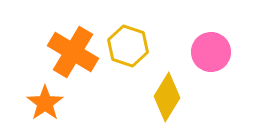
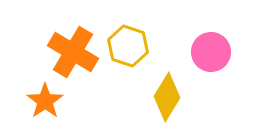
orange star: moved 2 px up
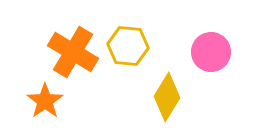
yellow hexagon: rotated 12 degrees counterclockwise
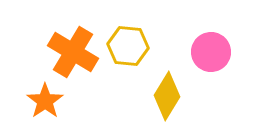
yellow diamond: moved 1 px up
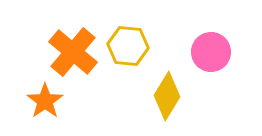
orange cross: rotated 9 degrees clockwise
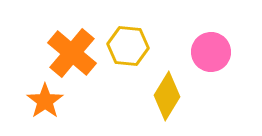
orange cross: moved 1 px left, 1 px down
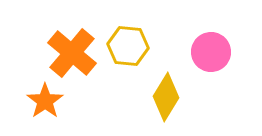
yellow diamond: moved 1 px left, 1 px down
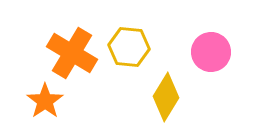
yellow hexagon: moved 1 px right, 1 px down
orange cross: rotated 9 degrees counterclockwise
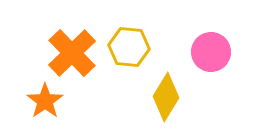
orange cross: rotated 15 degrees clockwise
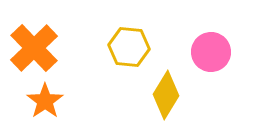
orange cross: moved 38 px left, 5 px up
yellow diamond: moved 2 px up
